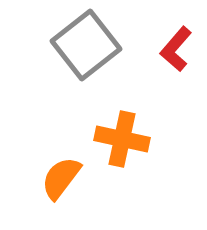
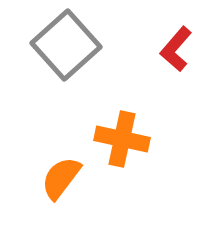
gray square: moved 20 px left; rotated 4 degrees counterclockwise
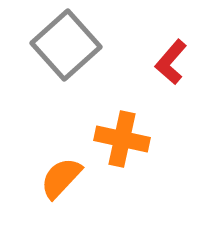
red L-shape: moved 5 px left, 13 px down
orange semicircle: rotated 6 degrees clockwise
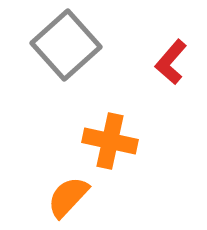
orange cross: moved 12 px left, 2 px down
orange semicircle: moved 7 px right, 19 px down
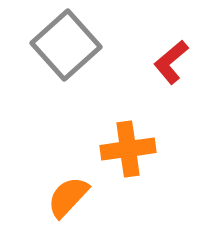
red L-shape: rotated 9 degrees clockwise
orange cross: moved 18 px right, 8 px down; rotated 20 degrees counterclockwise
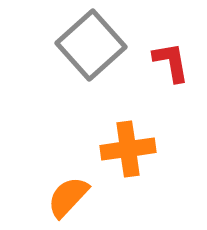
gray square: moved 25 px right
red L-shape: rotated 120 degrees clockwise
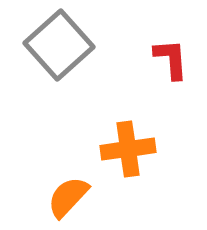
gray square: moved 32 px left
red L-shape: moved 3 px up; rotated 6 degrees clockwise
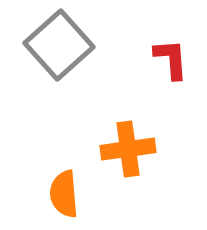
orange semicircle: moved 4 px left, 3 px up; rotated 48 degrees counterclockwise
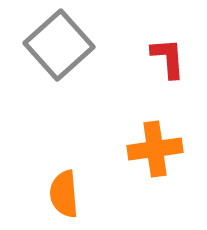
red L-shape: moved 3 px left, 1 px up
orange cross: moved 27 px right
